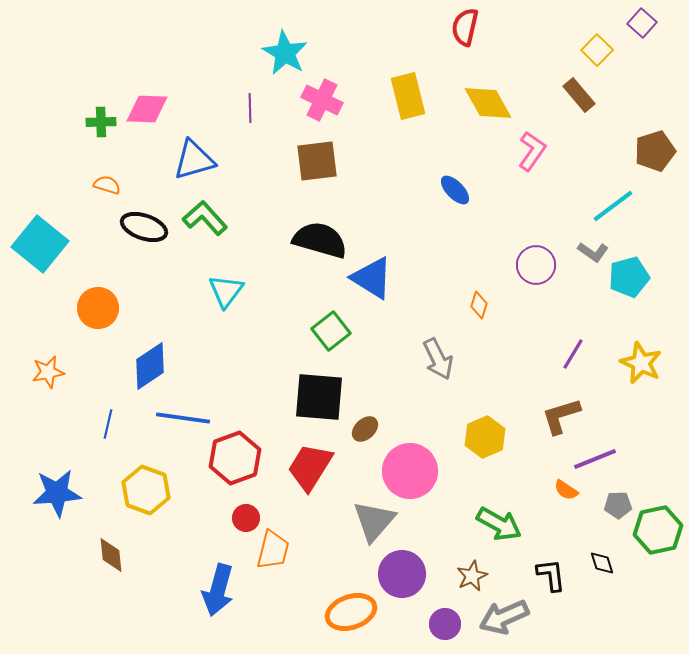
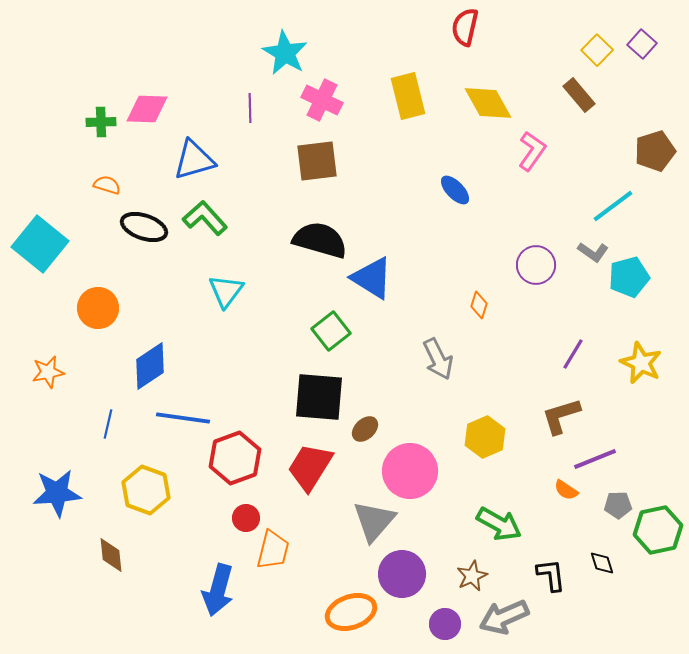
purple square at (642, 23): moved 21 px down
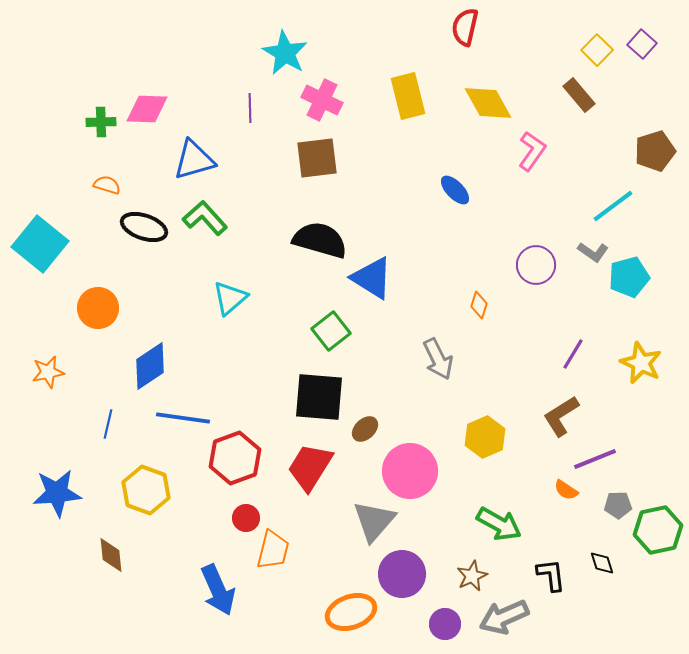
brown square at (317, 161): moved 3 px up
cyan triangle at (226, 291): moved 4 px right, 7 px down; rotated 12 degrees clockwise
brown L-shape at (561, 416): rotated 15 degrees counterclockwise
blue arrow at (218, 590): rotated 39 degrees counterclockwise
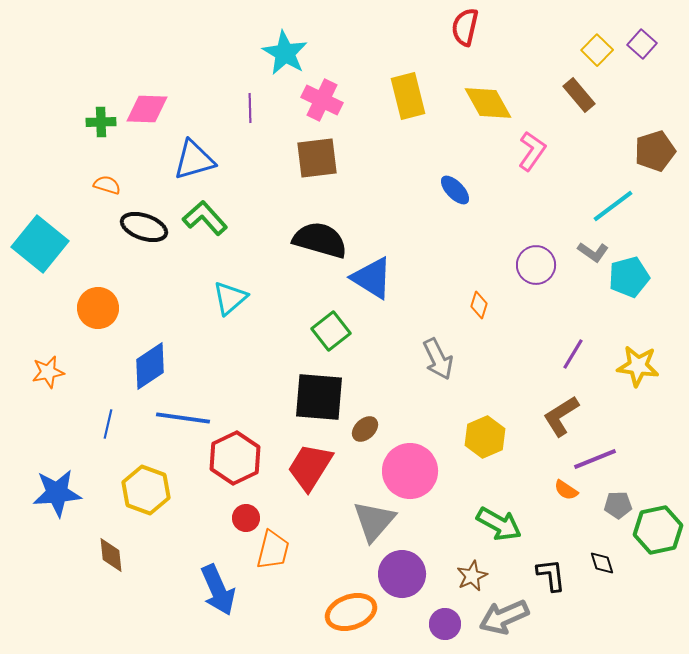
yellow star at (641, 363): moved 3 px left, 3 px down; rotated 18 degrees counterclockwise
red hexagon at (235, 458): rotated 6 degrees counterclockwise
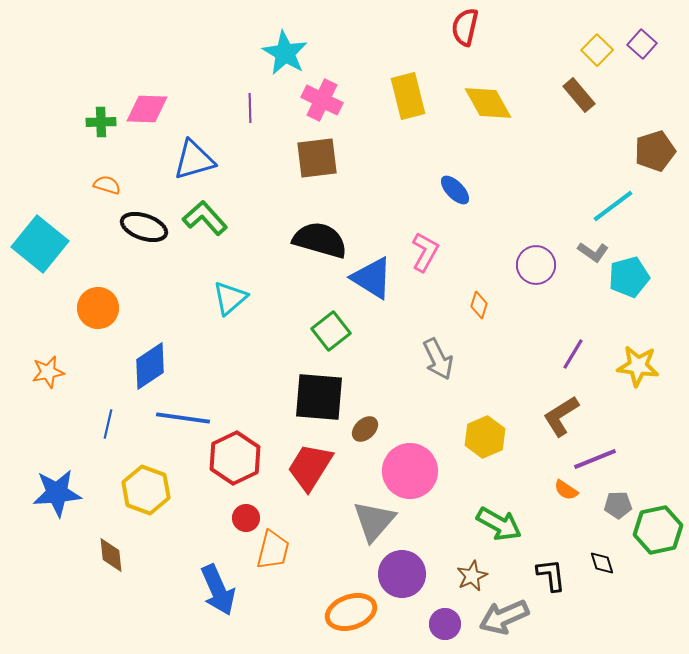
pink L-shape at (532, 151): moved 107 px left, 101 px down; rotated 6 degrees counterclockwise
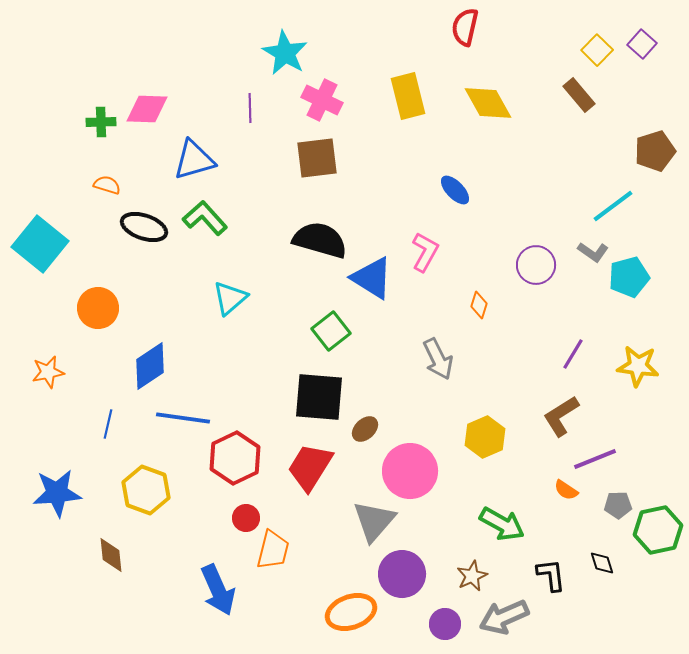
green arrow at (499, 524): moved 3 px right
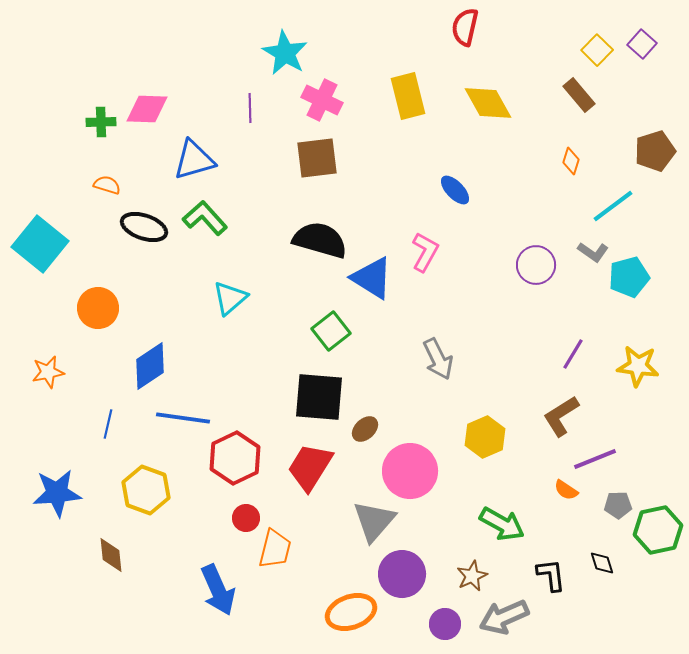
orange diamond at (479, 305): moved 92 px right, 144 px up
orange trapezoid at (273, 550): moved 2 px right, 1 px up
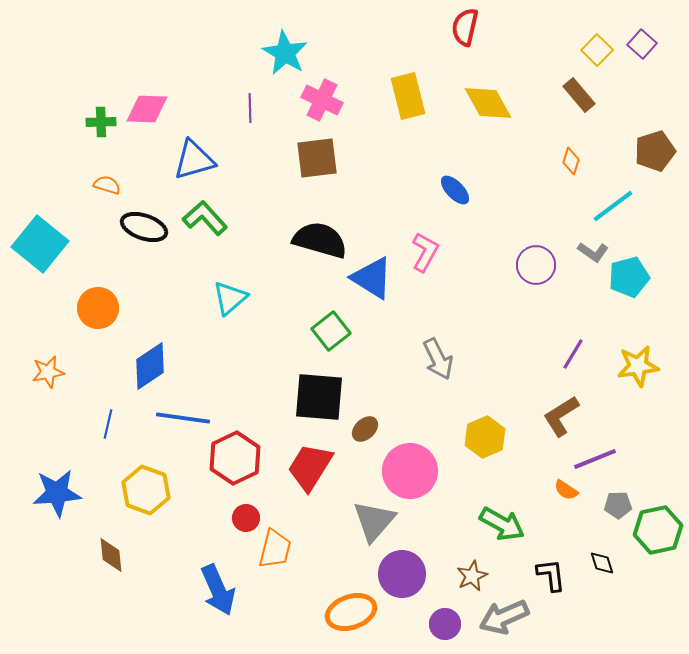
yellow star at (638, 366): rotated 15 degrees counterclockwise
